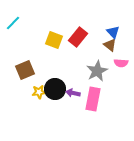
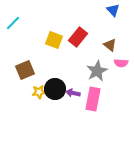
blue triangle: moved 22 px up
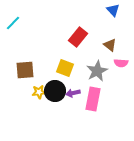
yellow square: moved 11 px right, 28 px down
brown square: rotated 18 degrees clockwise
black circle: moved 2 px down
purple arrow: rotated 24 degrees counterclockwise
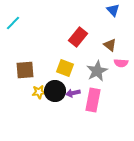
pink rectangle: moved 1 px down
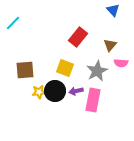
brown triangle: rotated 32 degrees clockwise
purple arrow: moved 3 px right, 2 px up
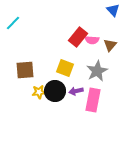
pink semicircle: moved 29 px left, 23 px up
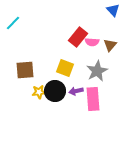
pink semicircle: moved 2 px down
pink rectangle: moved 1 px up; rotated 15 degrees counterclockwise
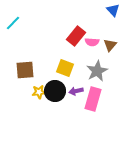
red rectangle: moved 2 px left, 1 px up
pink rectangle: rotated 20 degrees clockwise
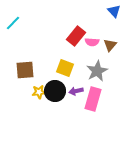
blue triangle: moved 1 px right, 1 px down
